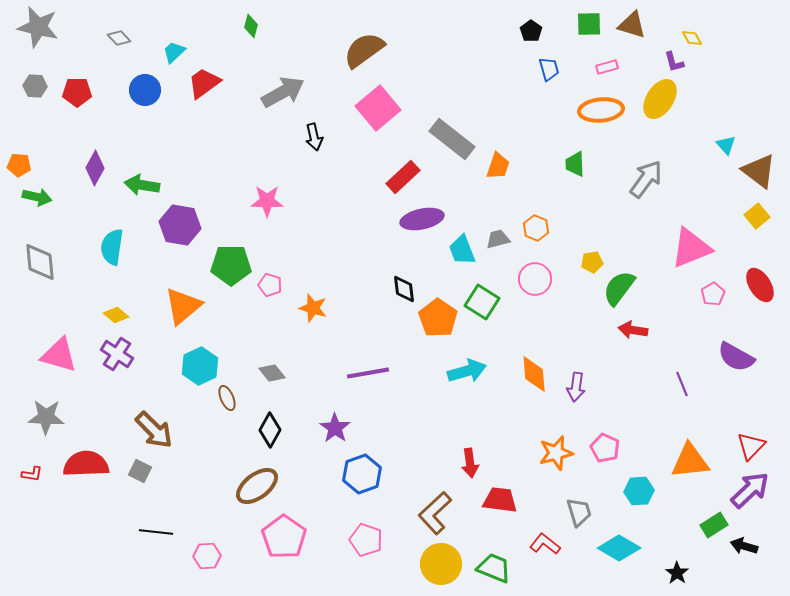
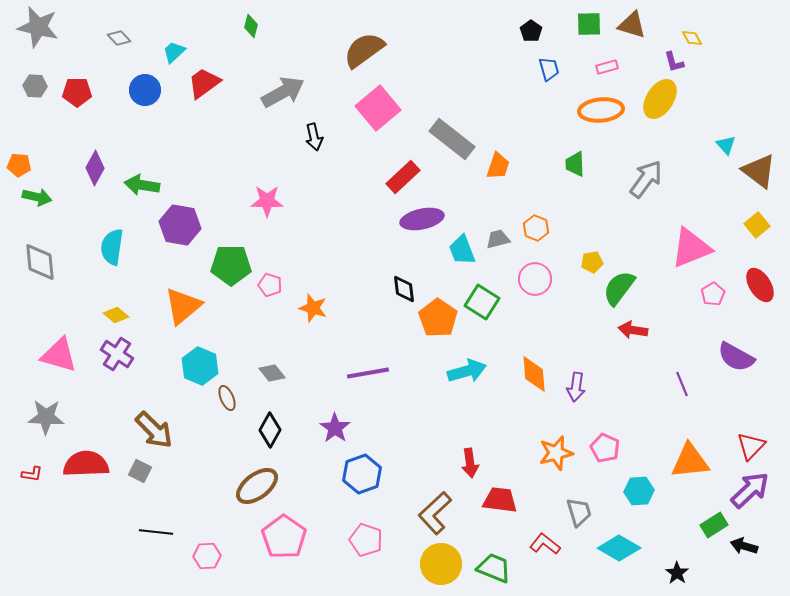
yellow square at (757, 216): moved 9 px down
cyan hexagon at (200, 366): rotated 12 degrees counterclockwise
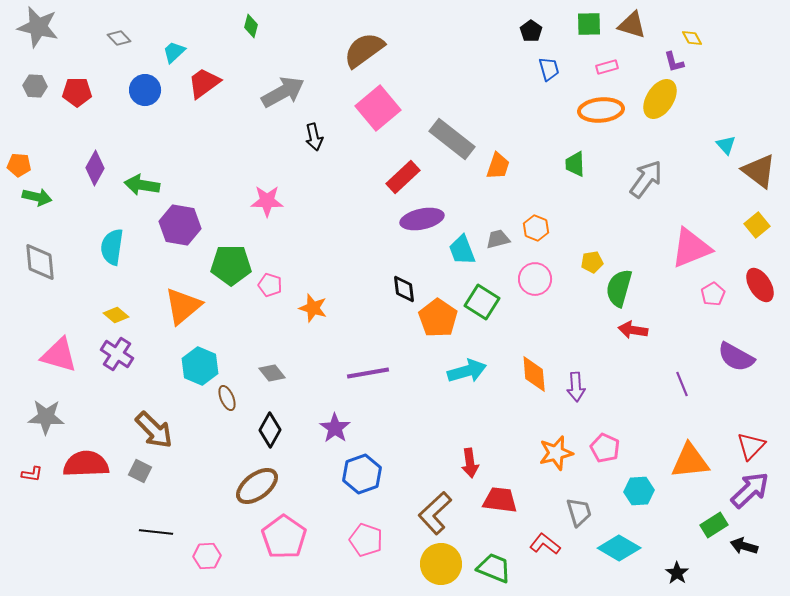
green semicircle at (619, 288): rotated 21 degrees counterclockwise
purple arrow at (576, 387): rotated 12 degrees counterclockwise
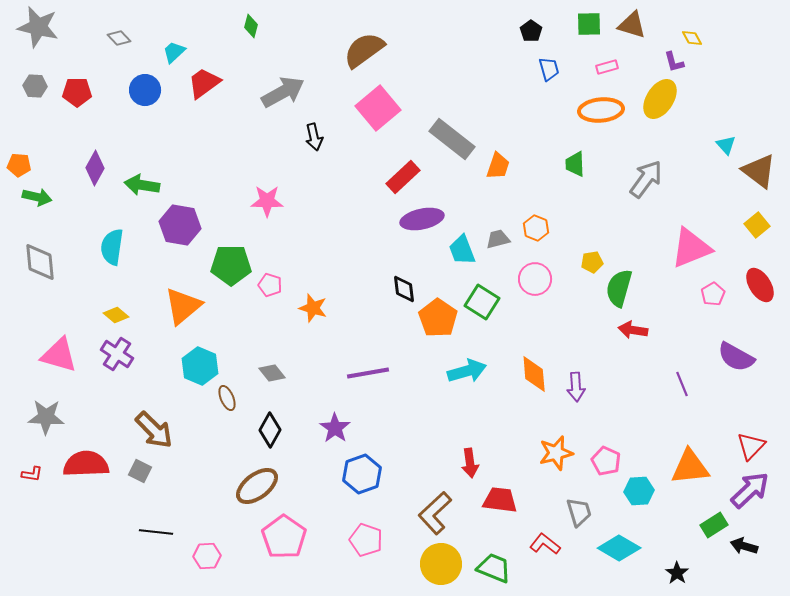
pink pentagon at (605, 448): moved 1 px right, 13 px down
orange triangle at (690, 461): moved 6 px down
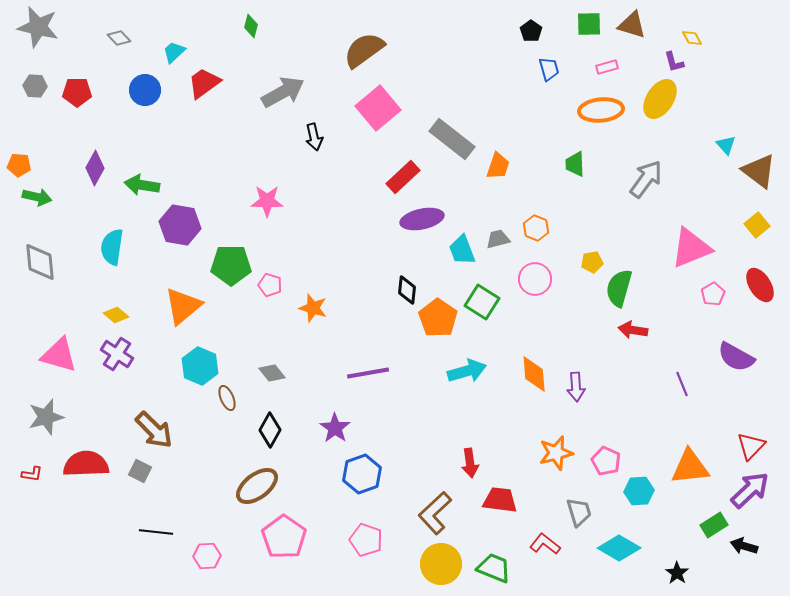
black diamond at (404, 289): moved 3 px right, 1 px down; rotated 12 degrees clockwise
gray star at (46, 417): rotated 18 degrees counterclockwise
